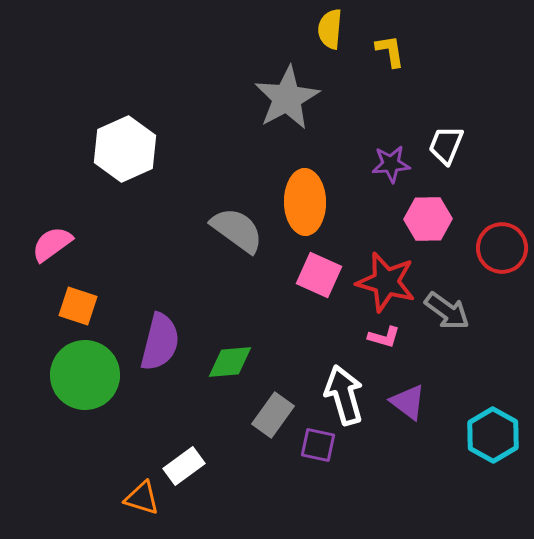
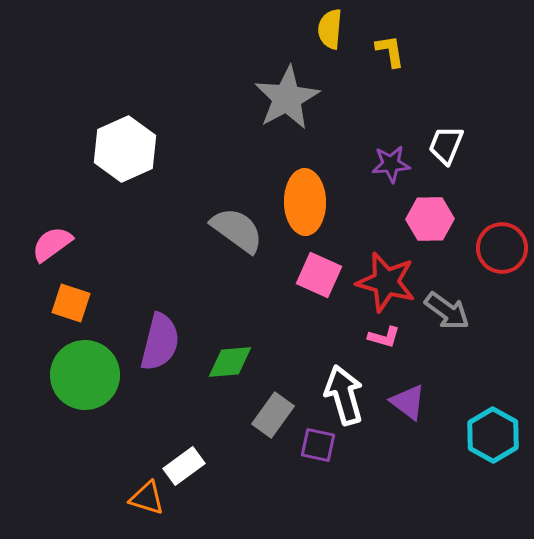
pink hexagon: moved 2 px right
orange square: moved 7 px left, 3 px up
orange triangle: moved 5 px right
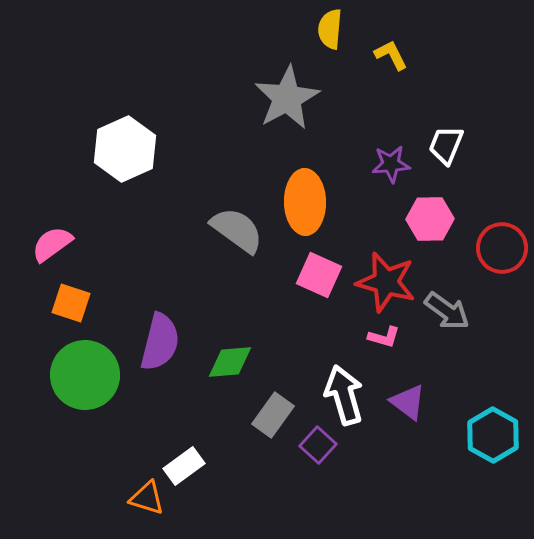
yellow L-shape: moved 1 px right, 4 px down; rotated 18 degrees counterclockwise
purple square: rotated 30 degrees clockwise
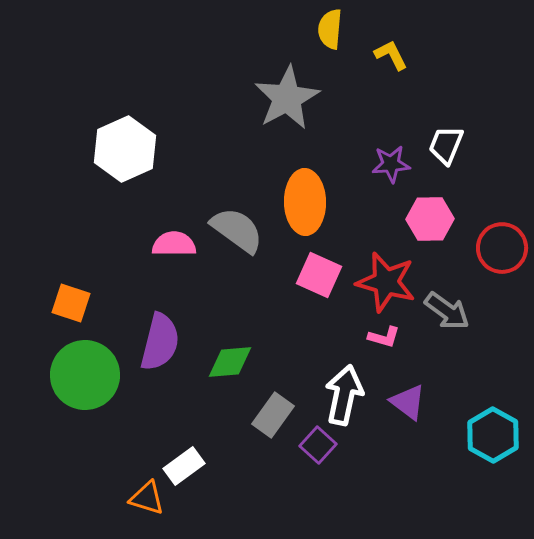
pink semicircle: moved 122 px right; rotated 36 degrees clockwise
white arrow: rotated 28 degrees clockwise
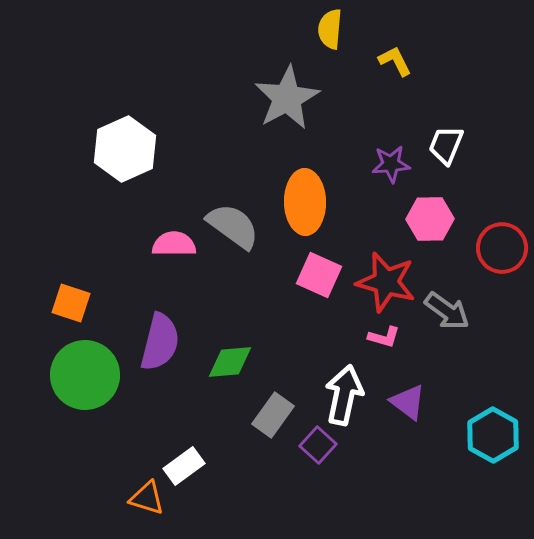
yellow L-shape: moved 4 px right, 6 px down
gray semicircle: moved 4 px left, 4 px up
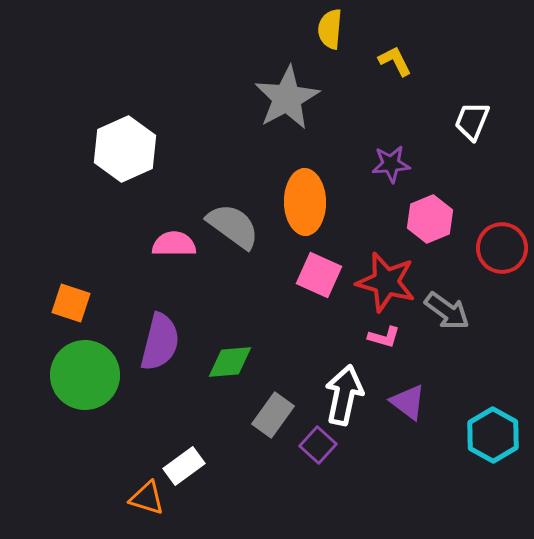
white trapezoid: moved 26 px right, 24 px up
pink hexagon: rotated 21 degrees counterclockwise
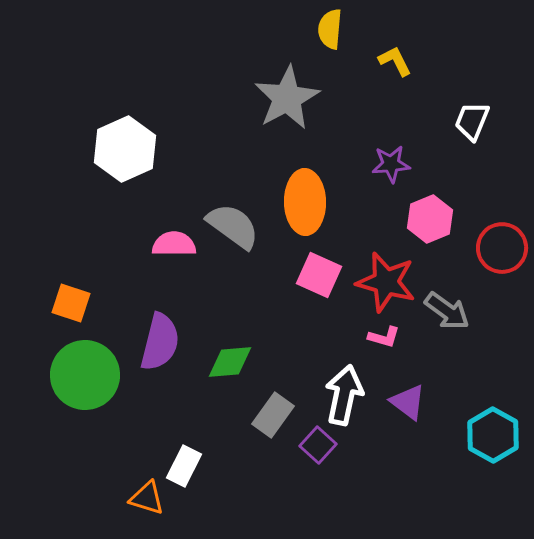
white rectangle: rotated 27 degrees counterclockwise
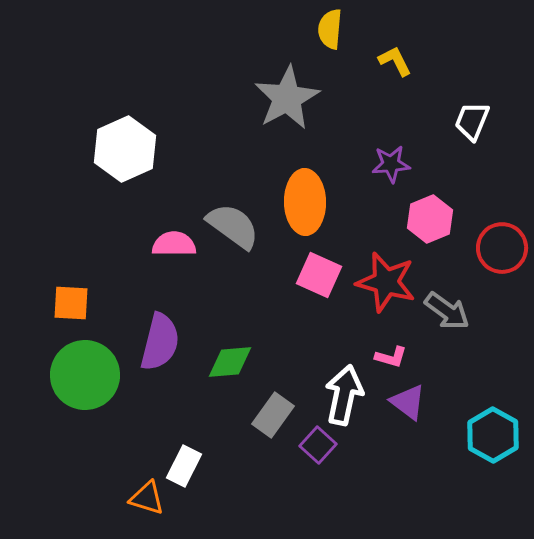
orange square: rotated 15 degrees counterclockwise
pink L-shape: moved 7 px right, 20 px down
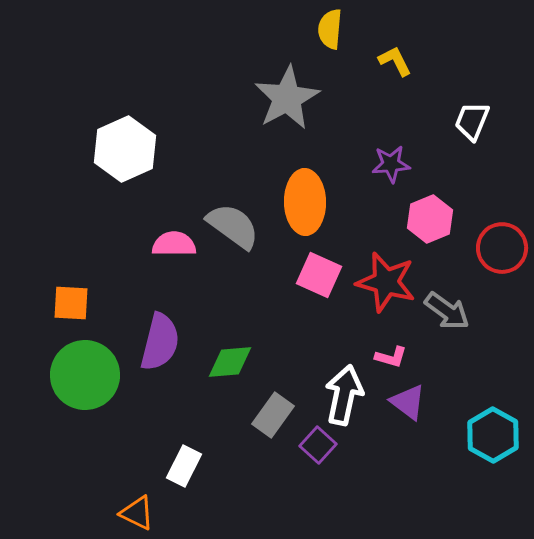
orange triangle: moved 10 px left, 15 px down; rotated 9 degrees clockwise
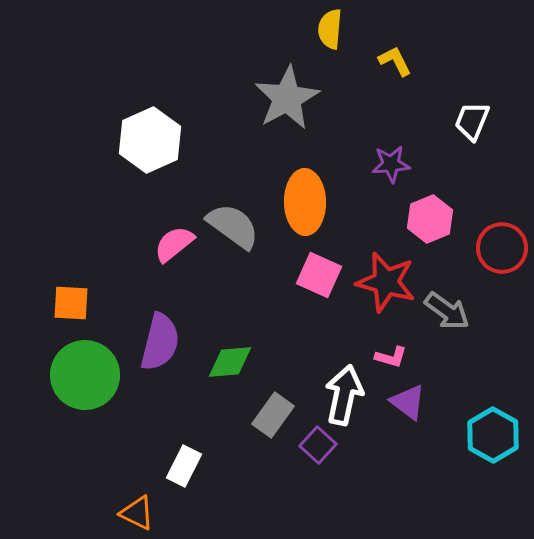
white hexagon: moved 25 px right, 9 px up
pink semicircle: rotated 39 degrees counterclockwise
